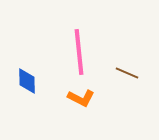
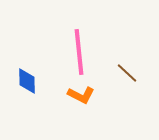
brown line: rotated 20 degrees clockwise
orange L-shape: moved 3 px up
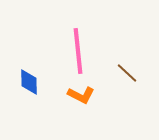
pink line: moved 1 px left, 1 px up
blue diamond: moved 2 px right, 1 px down
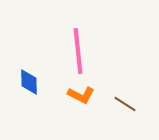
brown line: moved 2 px left, 31 px down; rotated 10 degrees counterclockwise
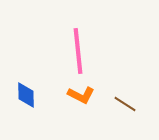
blue diamond: moved 3 px left, 13 px down
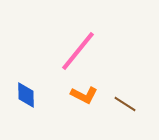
pink line: rotated 45 degrees clockwise
orange L-shape: moved 3 px right
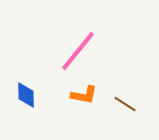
orange L-shape: rotated 16 degrees counterclockwise
